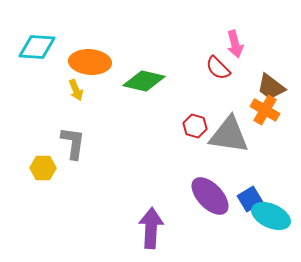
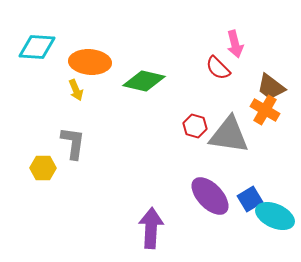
cyan ellipse: moved 4 px right
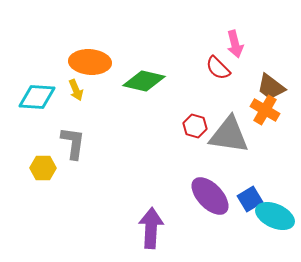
cyan diamond: moved 50 px down
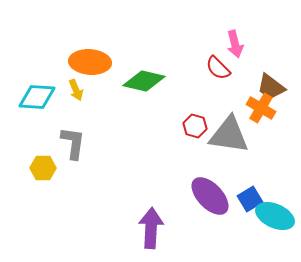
orange cross: moved 4 px left, 2 px up
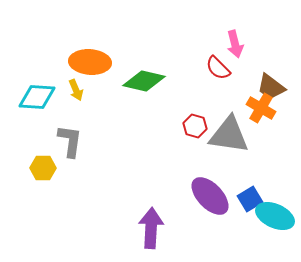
gray L-shape: moved 3 px left, 2 px up
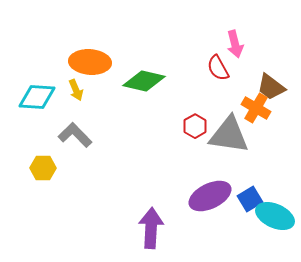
red semicircle: rotated 16 degrees clockwise
orange cross: moved 5 px left
red hexagon: rotated 15 degrees clockwise
gray L-shape: moved 5 px right, 6 px up; rotated 52 degrees counterclockwise
purple ellipse: rotated 72 degrees counterclockwise
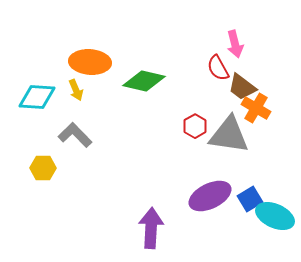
brown trapezoid: moved 29 px left
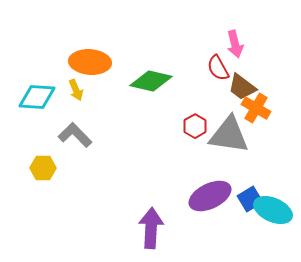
green diamond: moved 7 px right
cyan ellipse: moved 2 px left, 6 px up
